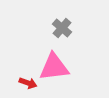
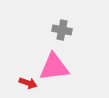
gray cross: moved 2 px down; rotated 30 degrees counterclockwise
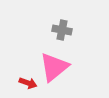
pink triangle: rotated 32 degrees counterclockwise
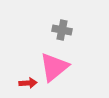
red arrow: rotated 24 degrees counterclockwise
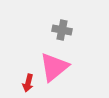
red arrow: rotated 108 degrees clockwise
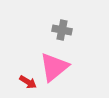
red arrow: moved 1 px up; rotated 72 degrees counterclockwise
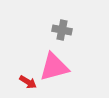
pink triangle: rotated 24 degrees clockwise
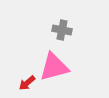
red arrow: moved 1 px left, 1 px down; rotated 108 degrees clockwise
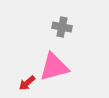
gray cross: moved 3 px up
